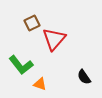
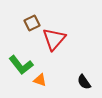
black semicircle: moved 5 px down
orange triangle: moved 4 px up
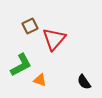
brown square: moved 2 px left, 3 px down
green L-shape: rotated 80 degrees counterclockwise
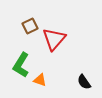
green L-shape: rotated 150 degrees clockwise
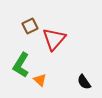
orange triangle: rotated 24 degrees clockwise
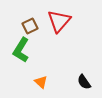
red triangle: moved 5 px right, 18 px up
green L-shape: moved 15 px up
orange triangle: moved 1 px right, 2 px down
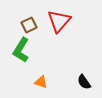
brown square: moved 1 px left, 1 px up
orange triangle: rotated 24 degrees counterclockwise
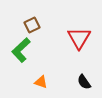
red triangle: moved 20 px right, 17 px down; rotated 10 degrees counterclockwise
brown square: moved 3 px right
green L-shape: rotated 15 degrees clockwise
